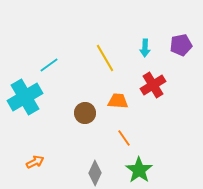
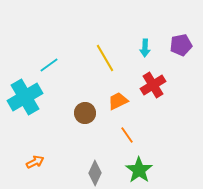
orange trapezoid: rotated 30 degrees counterclockwise
orange line: moved 3 px right, 3 px up
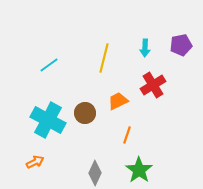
yellow line: moved 1 px left; rotated 44 degrees clockwise
cyan cross: moved 23 px right, 23 px down; rotated 32 degrees counterclockwise
orange line: rotated 54 degrees clockwise
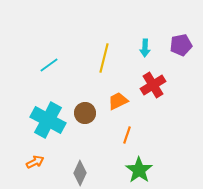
gray diamond: moved 15 px left
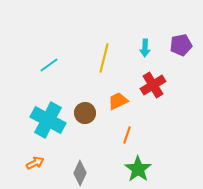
orange arrow: moved 1 px down
green star: moved 1 px left, 1 px up
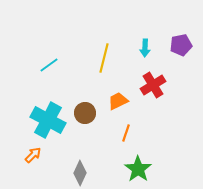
orange line: moved 1 px left, 2 px up
orange arrow: moved 2 px left, 8 px up; rotated 18 degrees counterclockwise
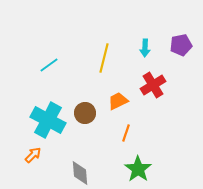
gray diamond: rotated 30 degrees counterclockwise
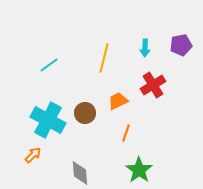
green star: moved 1 px right, 1 px down
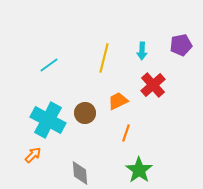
cyan arrow: moved 3 px left, 3 px down
red cross: rotated 10 degrees counterclockwise
